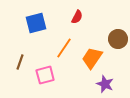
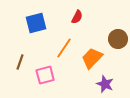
orange trapezoid: rotated 10 degrees clockwise
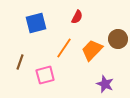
orange trapezoid: moved 8 px up
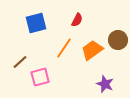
red semicircle: moved 3 px down
brown circle: moved 1 px down
orange trapezoid: rotated 10 degrees clockwise
brown line: rotated 28 degrees clockwise
pink square: moved 5 px left, 2 px down
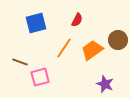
brown line: rotated 63 degrees clockwise
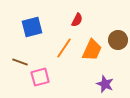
blue square: moved 4 px left, 4 px down
orange trapezoid: rotated 150 degrees clockwise
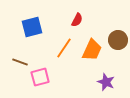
purple star: moved 1 px right, 2 px up
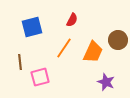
red semicircle: moved 5 px left
orange trapezoid: moved 1 px right, 2 px down
brown line: rotated 63 degrees clockwise
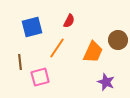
red semicircle: moved 3 px left, 1 px down
orange line: moved 7 px left
